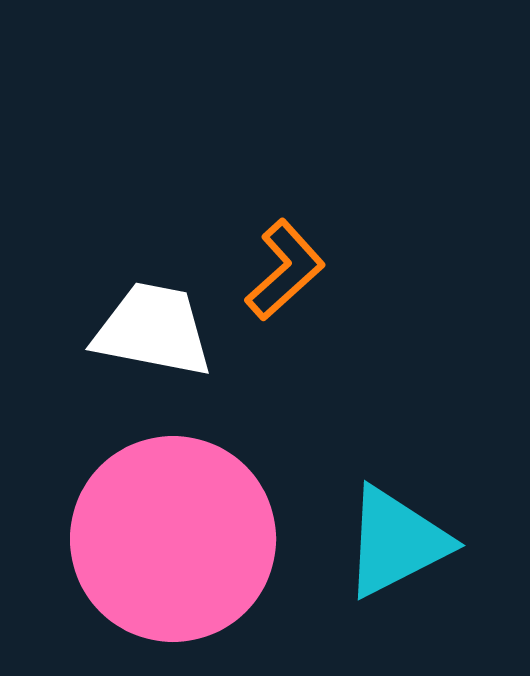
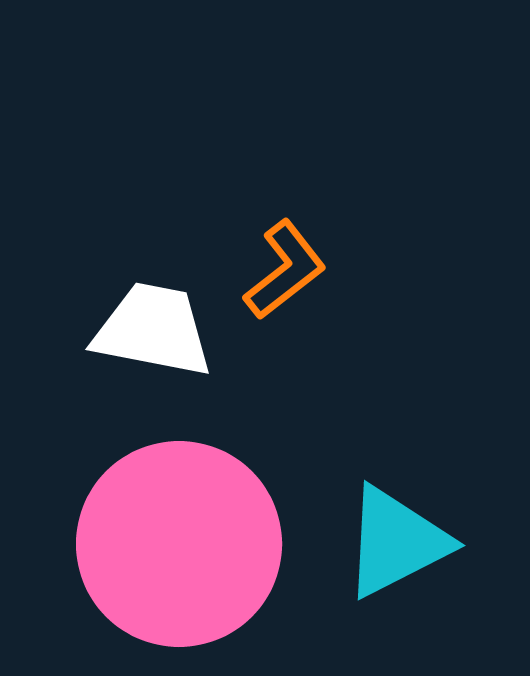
orange L-shape: rotated 4 degrees clockwise
pink circle: moved 6 px right, 5 px down
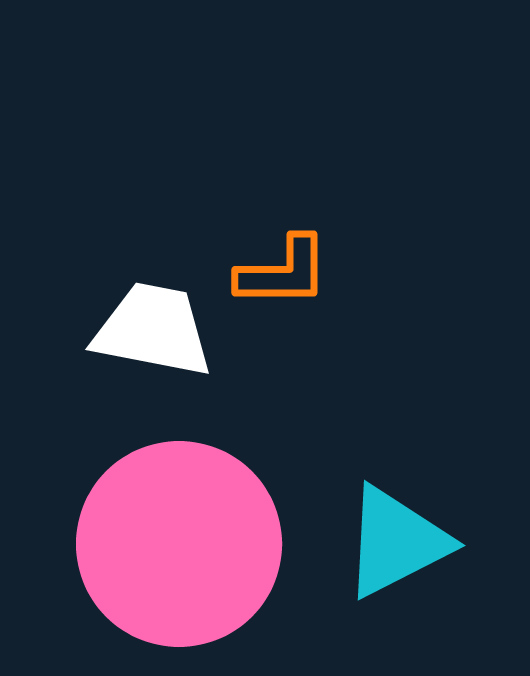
orange L-shape: moved 2 px left, 2 px down; rotated 38 degrees clockwise
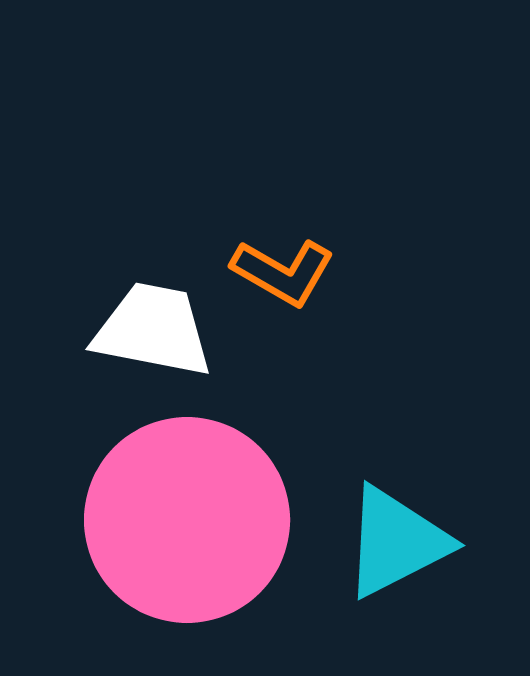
orange L-shape: rotated 30 degrees clockwise
pink circle: moved 8 px right, 24 px up
